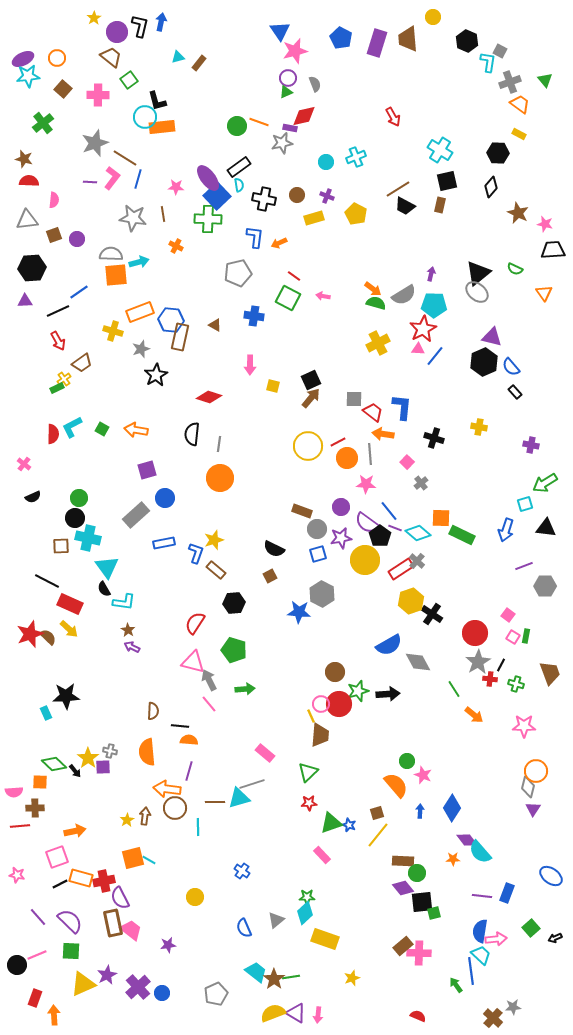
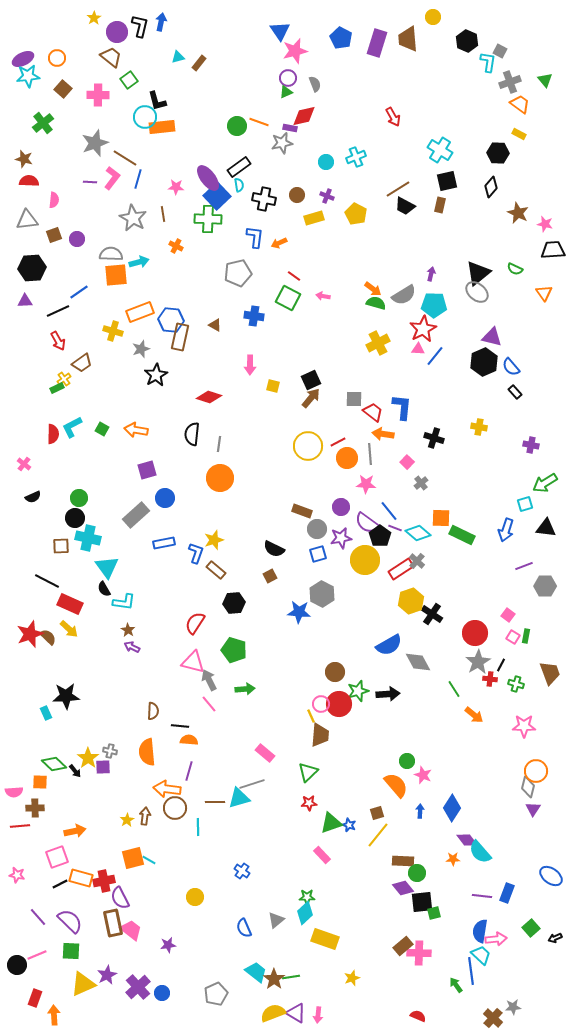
gray star at (133, 218): rotated 20 degrees clockwise
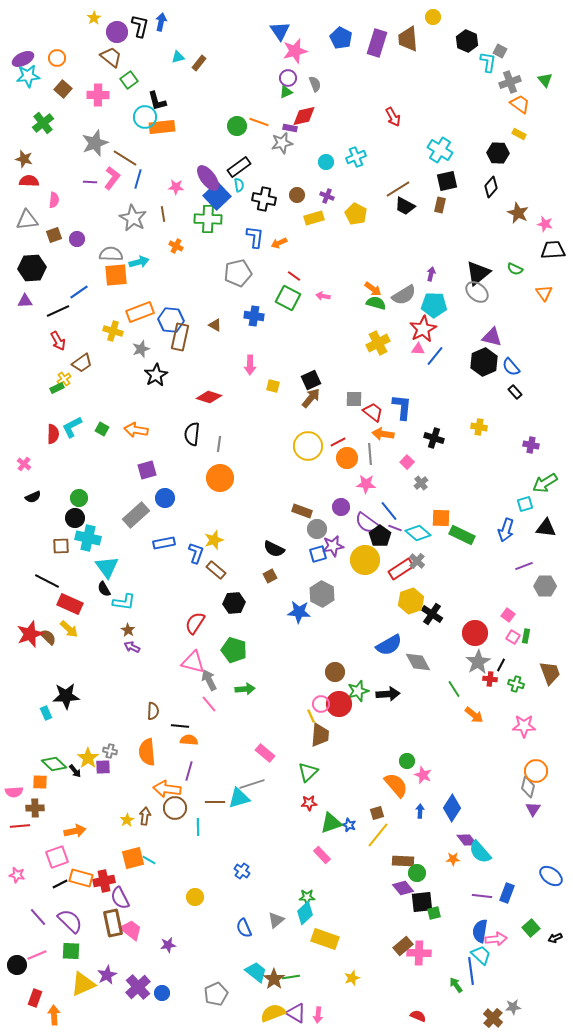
purple star at (341, 538): moved 8 px left, 8 px down
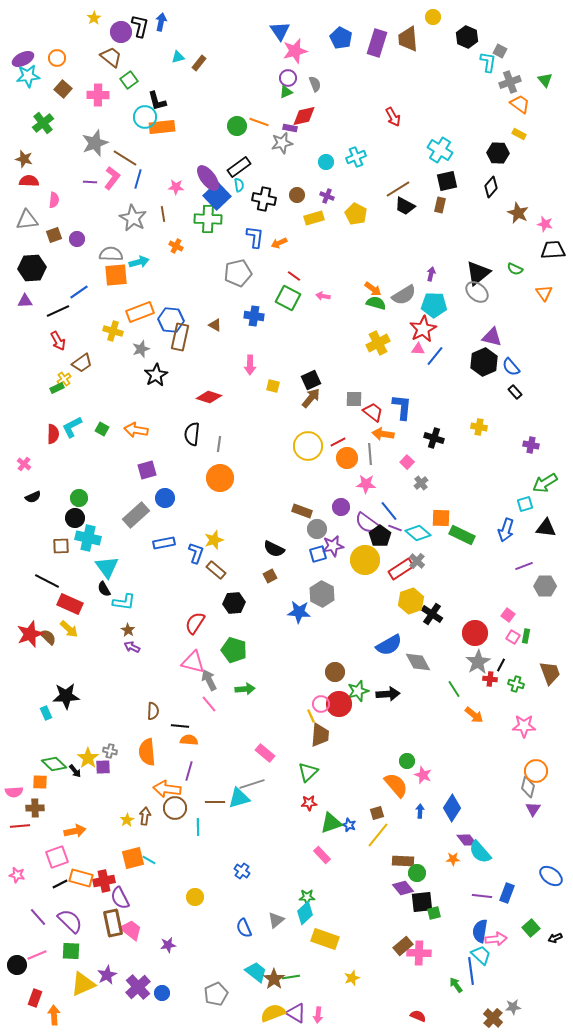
purple circle at (117, 32): moved 4 px right
black hexagon at (467, 41): moved 4 px up
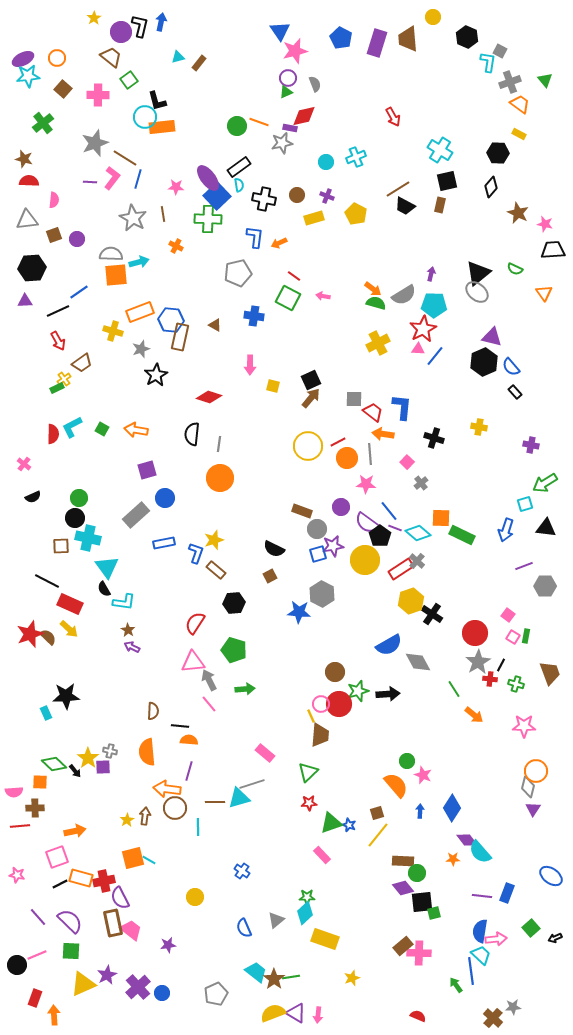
pink triangle at (193, 662): rotated 20 degrees counterclockwise
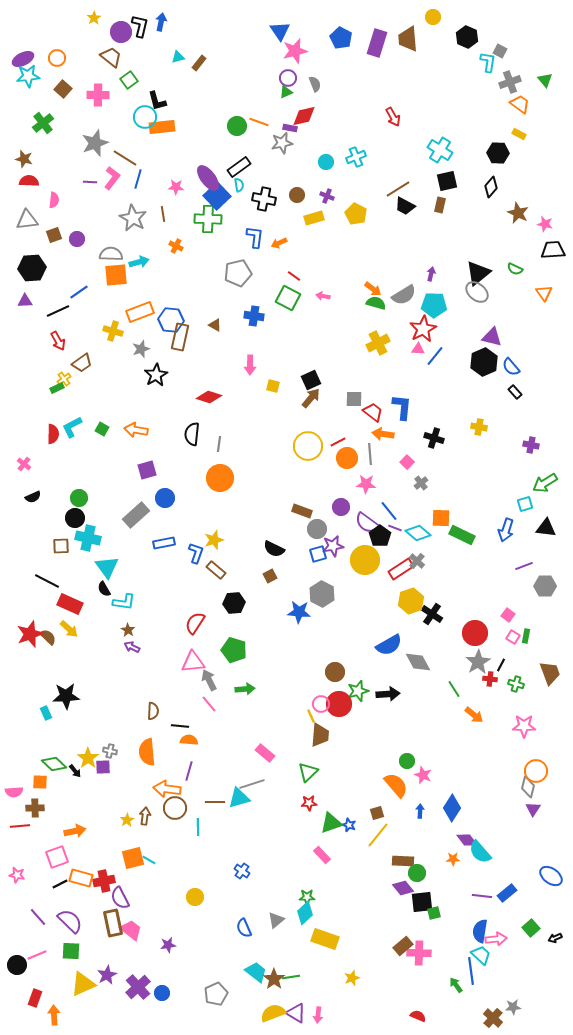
blue rectangle at (507, 893): rotated 30 degrees clockwise
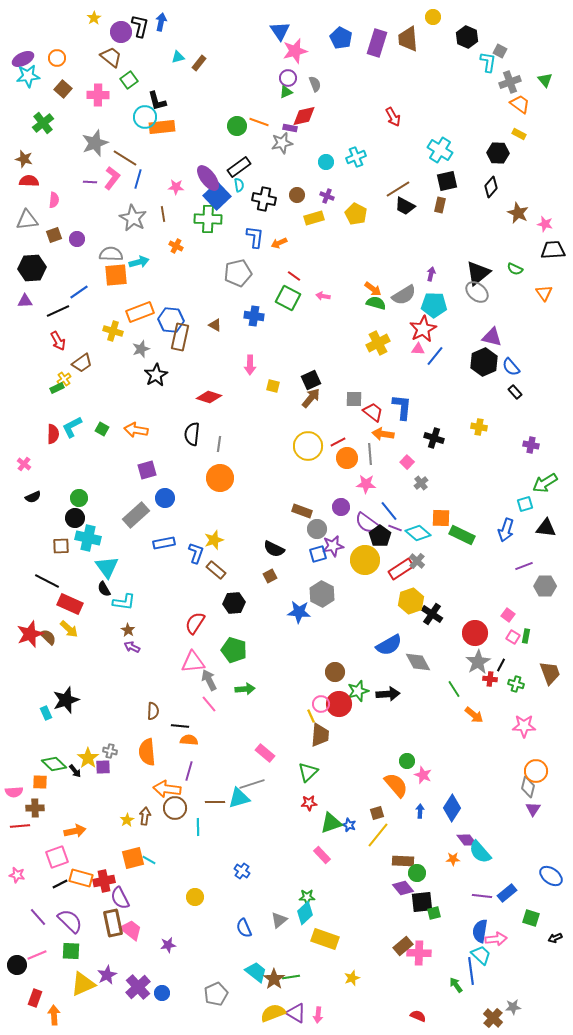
black star at (66, 696): moved 4 px down; rotated 16 degrees counterclockwise
gray triangle at (276, 920): moved 3 px right
green square at (531, 928): moved 10 px up; rotated 30 degrees counterclockwise
